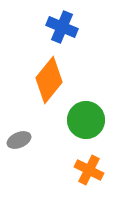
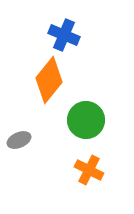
blue cross: moved 2 px right, 8 px down
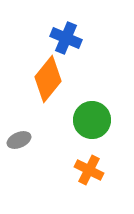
blue cross: moved 2 px right, 3 px down
orange diamond: moved 1 px left, 1 px up
green circle: moved 6 px right
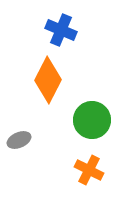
blue cross: moved 5 px left, 8 px up
orange diamond: moved 1 px down; rotated 12 degrees counterclockwise
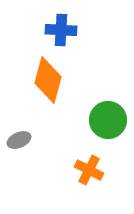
blue cross: rotated 20 degrees counterclockwise
orange diamond: rotated 12 degrees counterclockwise
green circle: moved 16 px right
